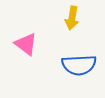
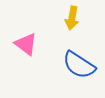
blue semicircle: rotated 36 degrees clockwise
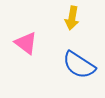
pink triangle: moved 1 px up
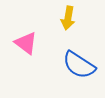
yellow arrow: moved 4 px left
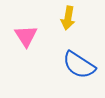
pink triangle: moved 7 px up; rotated 20 degrees clockwise
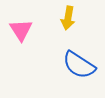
pink triangle: moved 5 px left, 6 px up
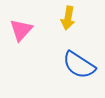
pink triangle: rotated 15 degrees clockwise
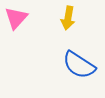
pink triangle: moved 5 px left, 12 px up
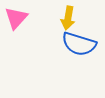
blue semicircle: moved 21 px up; rotated 16 degrees counterclockwise
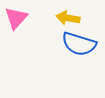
yellow arrow: rotated 90 degrees clockwise
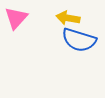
blue semicircle: moved 4 px up
